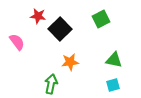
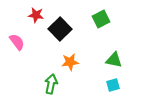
red star: moved 2 px left, 1 px up
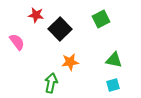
green arrow: moved 1 px up
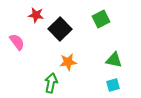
orange star: moved 2 px left
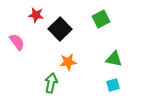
green triangle: moved 1 px up
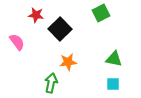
green square: moved 6 px up
cyan square: moved 1 px up; rotated 16 degrees clockwise
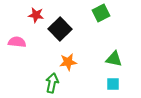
pink semicircle: rotated 48 degrees counterclockwise
green arrow: moved 1 px right
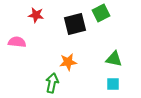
black square: moved 15 px right, 5 px up; rotated 30 degrees clockwise
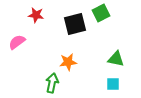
pink semicircle: rotated 42 degrees counterclockwise
green triangle: moved 2 px right
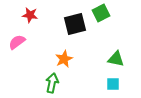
red star: moved 6 px left
orange star: moved 4 px left, 3 px up; rotated 18 degrees counterclockwise
